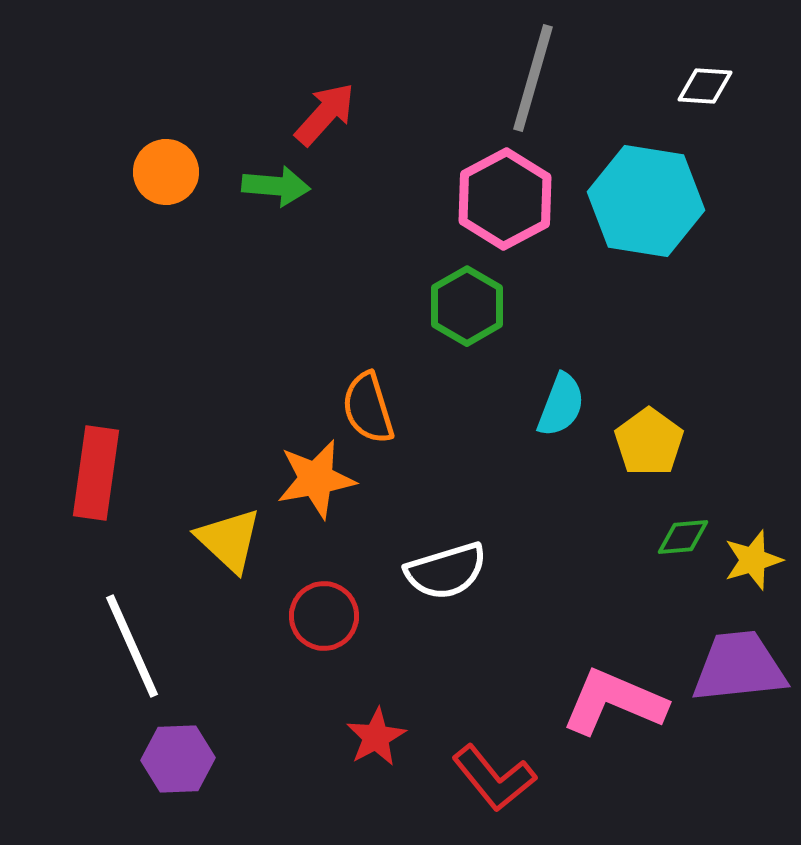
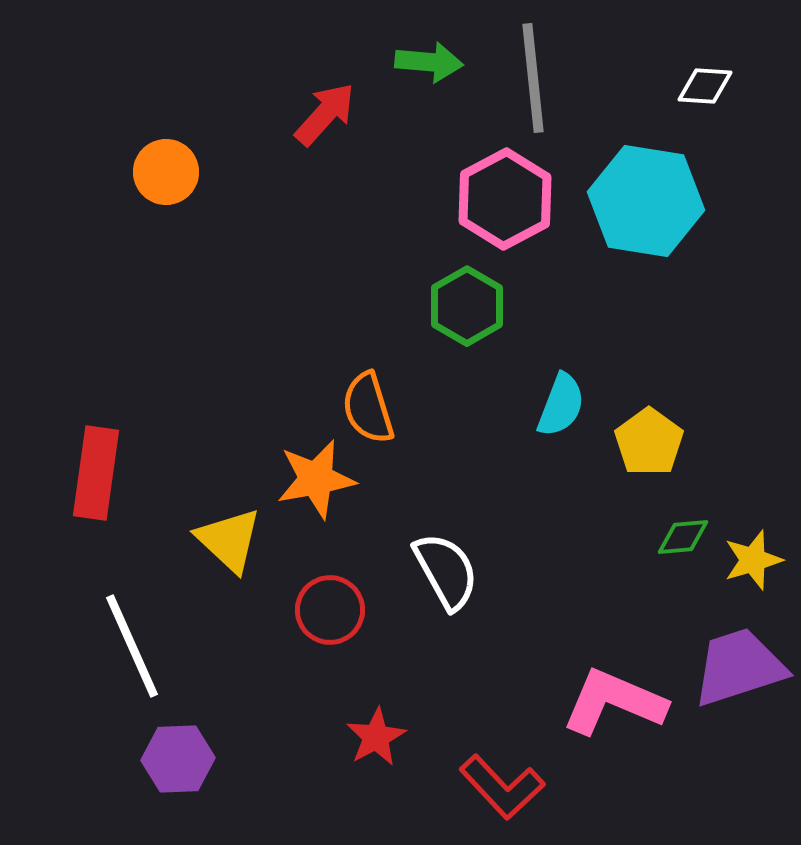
gray line: rotated 22 degrees counterclockwise
green arrow: moved 153 px right, 124 px up
white semicircle: rotated 102 degrees counterclockwise
red circle: moved 6 px right, 6 px up
purple trapezoid: rotated 12 degrees counterclockwise
red L-shape: moved 8 px right, 9 px down; rotated 4 degrees counterclockwise
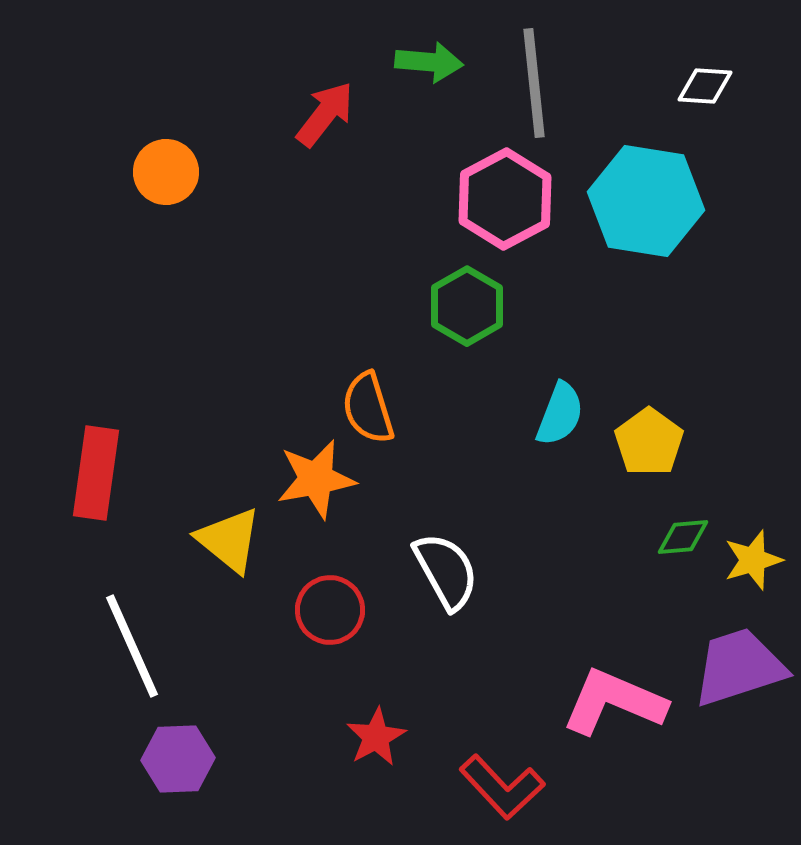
gray line: moved 1 px right, 5 px down
red arrow: rotated 4 degrees counterclockwise
cyan semicircle: moved 1 px left, 9 px down
yellow triangle: rotated 4 degrees counterclockwise
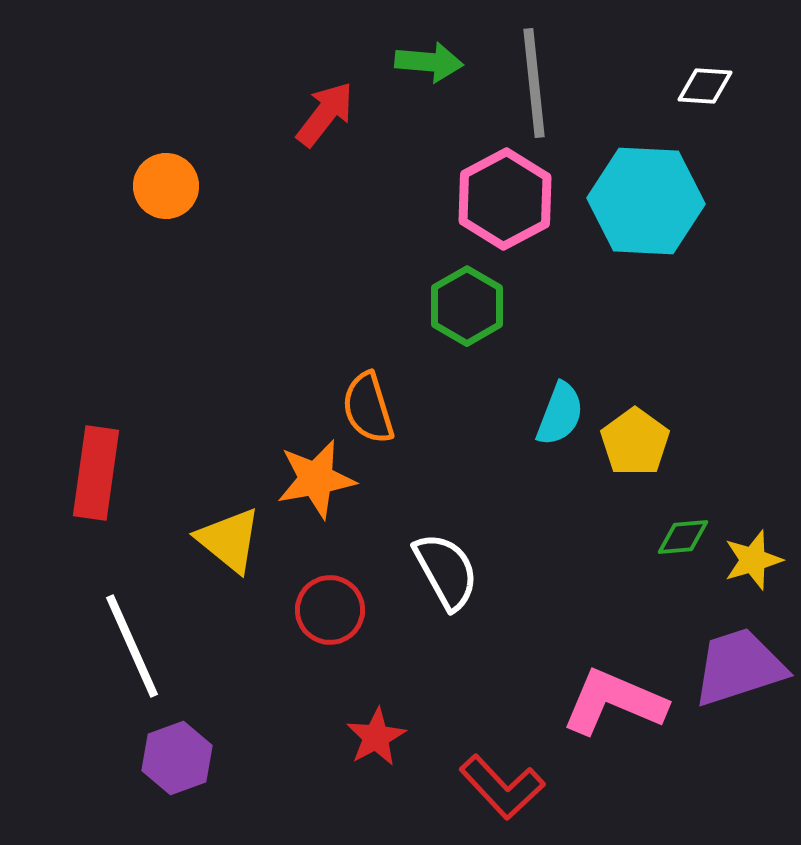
orange circle: moved 14 px down
cyan hexagon: rotated 6 degrees counterclockwise
yellow pentagon: moved 14 px left
purple hexagon: moved 1 px left, 1 px up; rotated 18 degrees counterclockwise
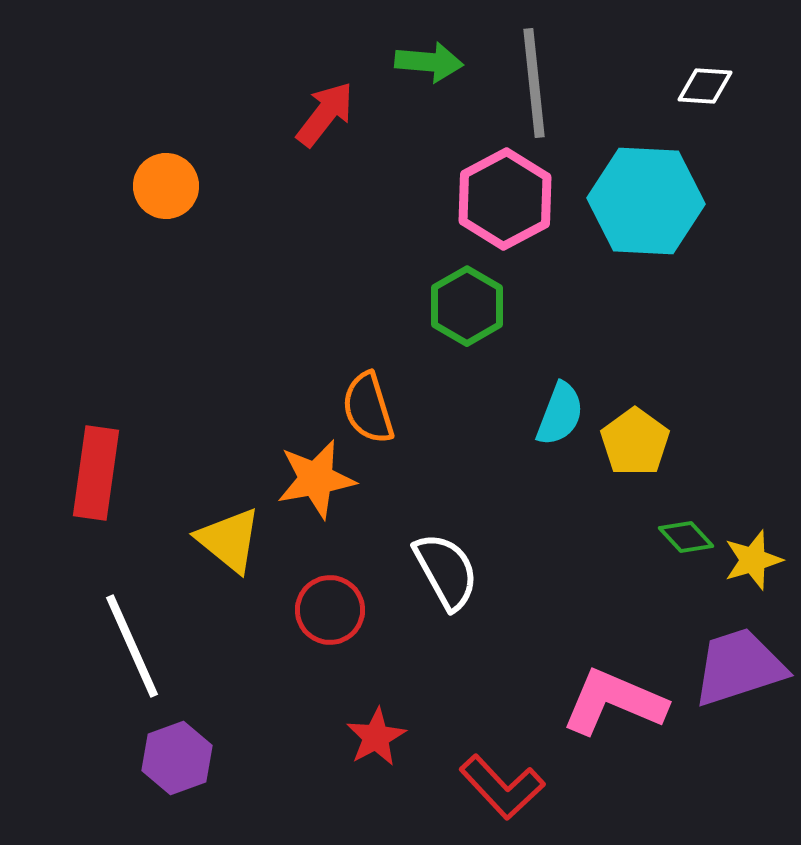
green diamond: moved 3 px right; rotated 52 degrees clockwise
